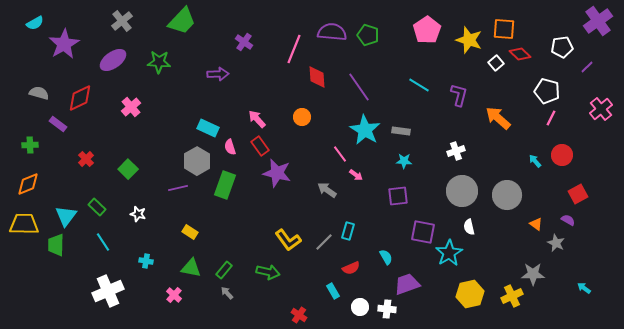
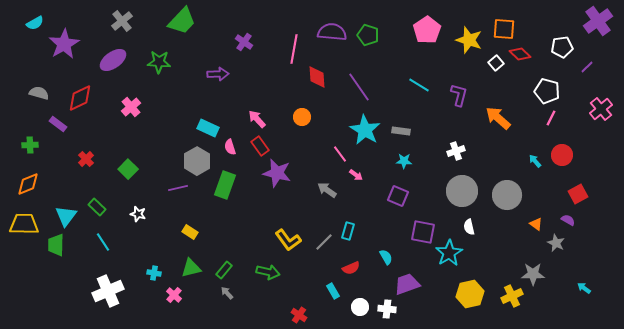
pink line at (294, 49): rotated 12 degrees counterclockwise
purple square at (398, 196): rotated 30 degrees clockwise
cyan cross at (146, 261): moved 8 px right, 12 px down
green triangle at (191, 268): rotated 25 degrees counterclockwise
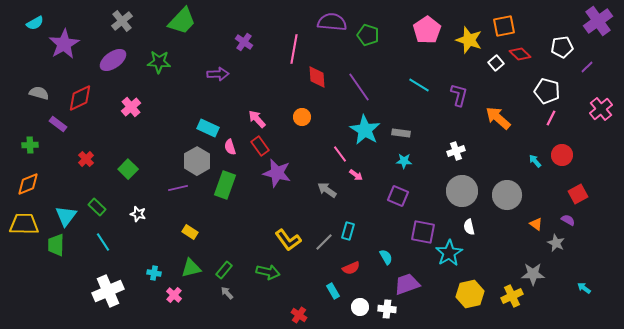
orange square at (504, 29): moved 3 px up; rotated 15 degrees counterclockwise
purple semicircle at (332, 32): moved 10 px up
gray rectangle at (401, 131): moved 2 px down
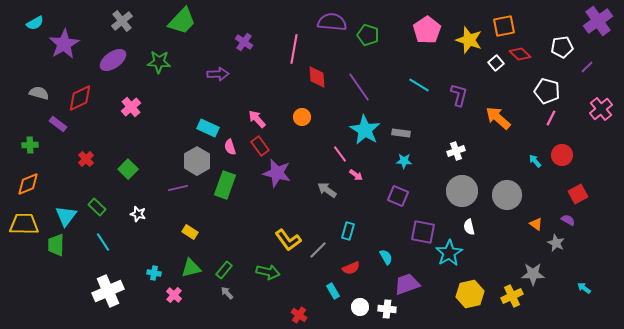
gray line at (324, 242): moved 6 px left, 8 px down
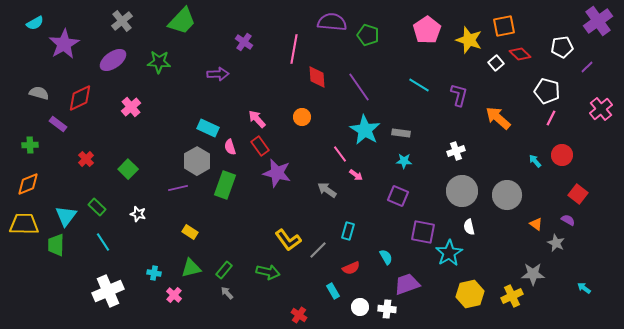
red square at (578, 194): rotated 24 degrees counterclockwise
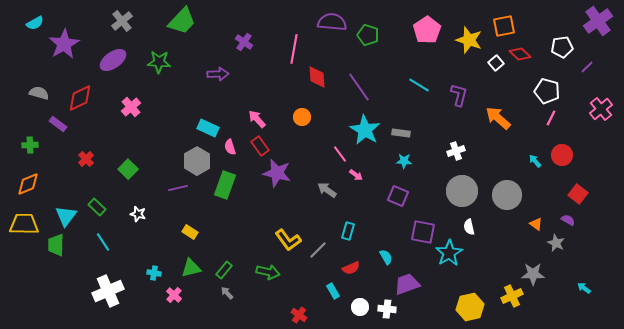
yellow hexagon at (470, 294): moved 13 px down
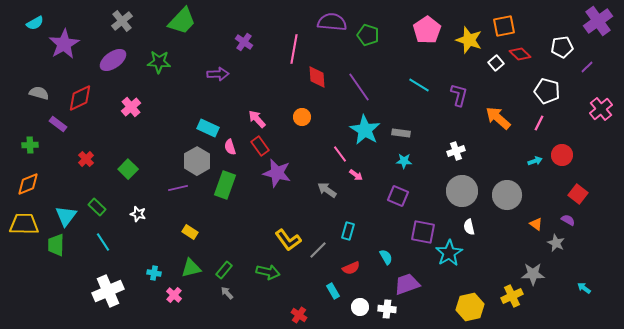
pink line at (551, 118): moved 12 px left, 5 px down
cyan arrow at (535, 161): rotated 112 degrees clockwise
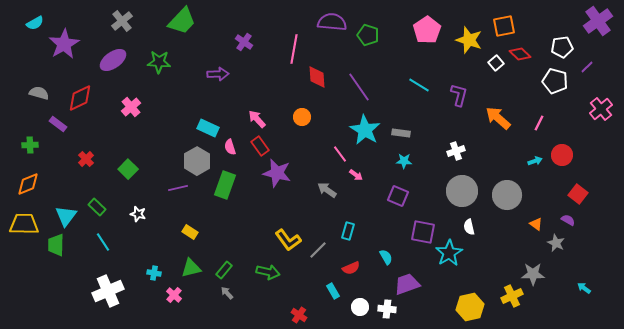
white pentagon at (547, 91): moved 8 px right, 10 px up
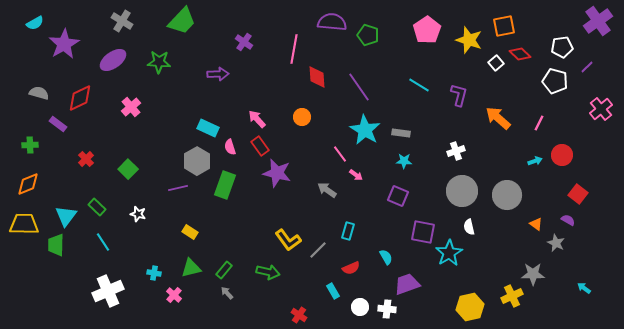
gray cross at (122, 21): rotated 20 degrees counterclockwise
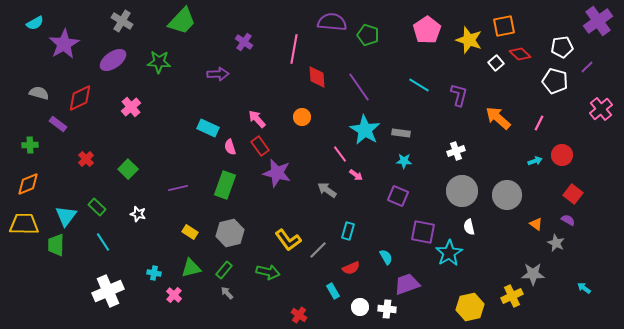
gray hexagon at (197, 161): moved 33 px right, 72 px down; rotated 16 degrees clockwise
red square at (578, 194): moved 5 px left
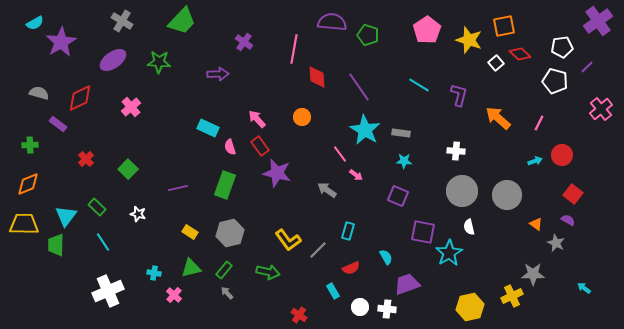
purple star at (64, 44): moved 3 px left, 2 px up
white cross at (456, 151): rotated 24 degrees clockwise
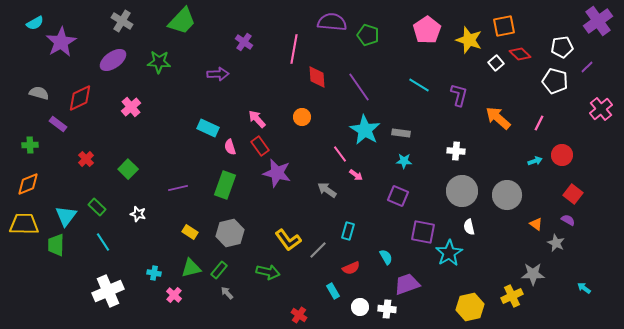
green rectangle at (224, 270): moved 5 px left
